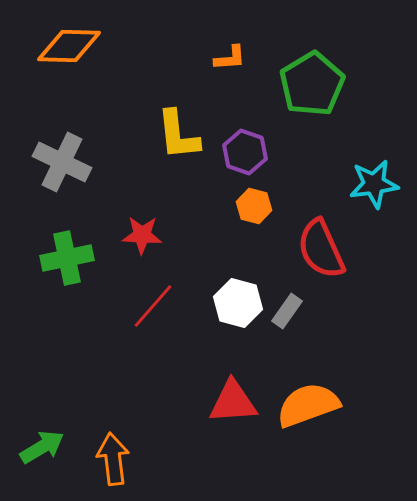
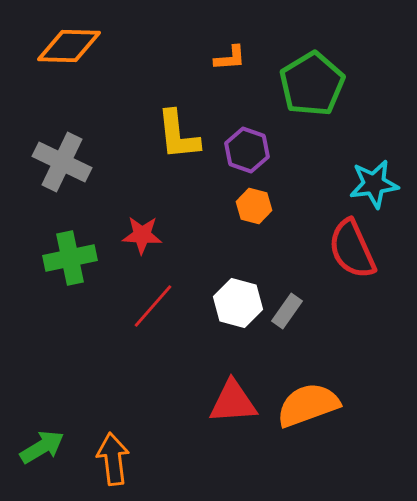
purple hexagon: moved 2 px right, 2 px up
red semicircle: moved 31 px right
green cross: moved 3 px right
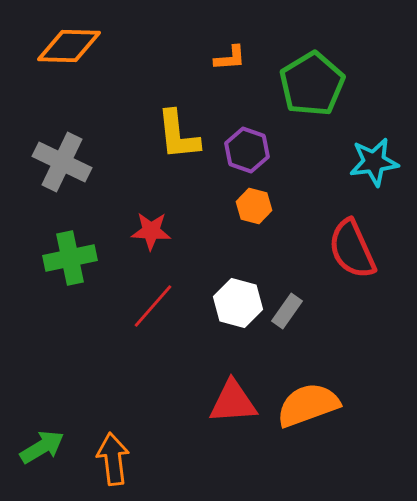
cyan star: moved 22 px up
red star: moved 9 px right, 4 px up
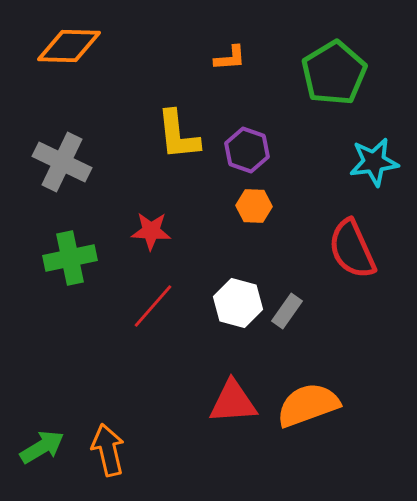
green pentagon: moved 22 px right, 11 px up
orange hexagon: rotated 12 degrees counterclockwise
orange arrow: moved 5 px left, 9 px up; rotated 6 degrees counterclockwise
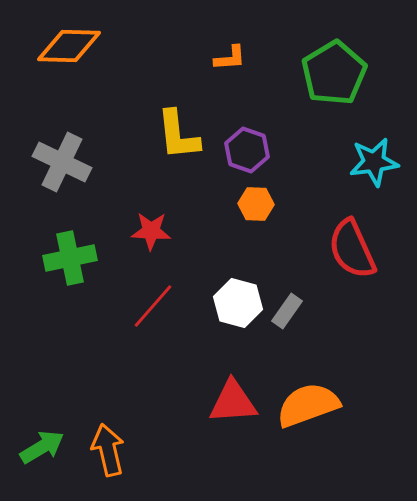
orange hexagon: moved 2 px right, 2 px up
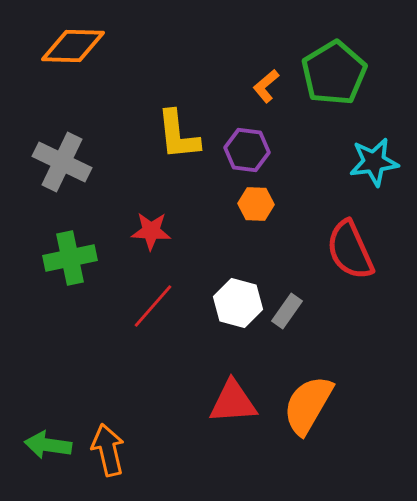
orange diamond: moved 4 px right
orange L-shape: moved 36 px right, 28 px down; rotated 144 degrees clockwise
purple hexagon: rotated 12 degrees counterclockwise
red semicircle: moved 2 px left, 1 px down
orange semicircle: rotated 40 degrees counterclockwise
green arrow: moved 6 px right, 2 px up; rotated 141 degrees counterclockwise
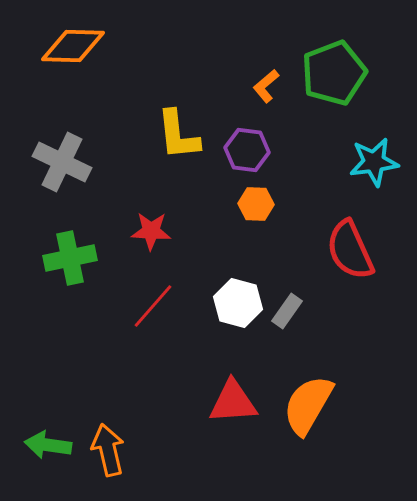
green pentagon: rotated 10 degrees clockwise
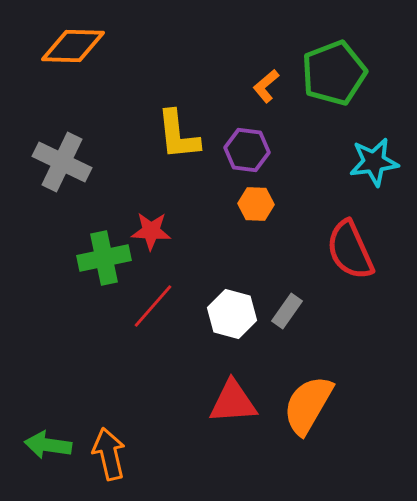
green cross: moved 34 px right
white hexagon: moved 6 px left, 11 px down
orange arrow: moved 1 px right, 4 px down
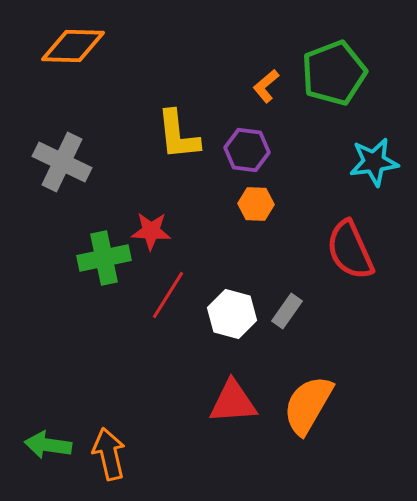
red line: moved 15 px right, 11 px up; rotated 9 degrees counterclockwise
